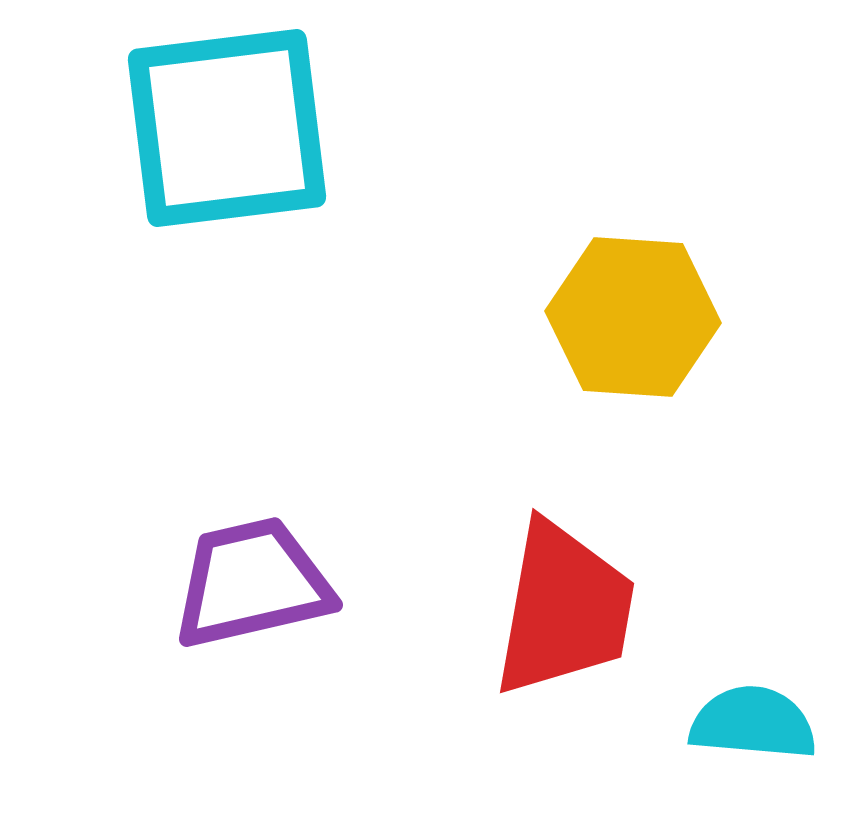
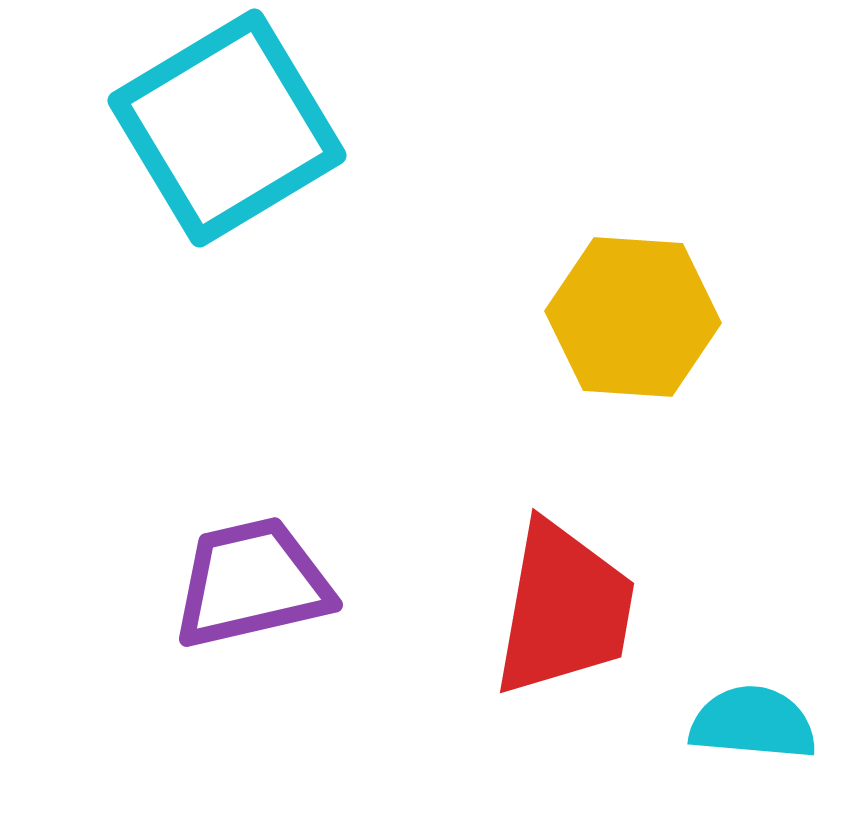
cyan square: rotated 24 degrees counterclockwise
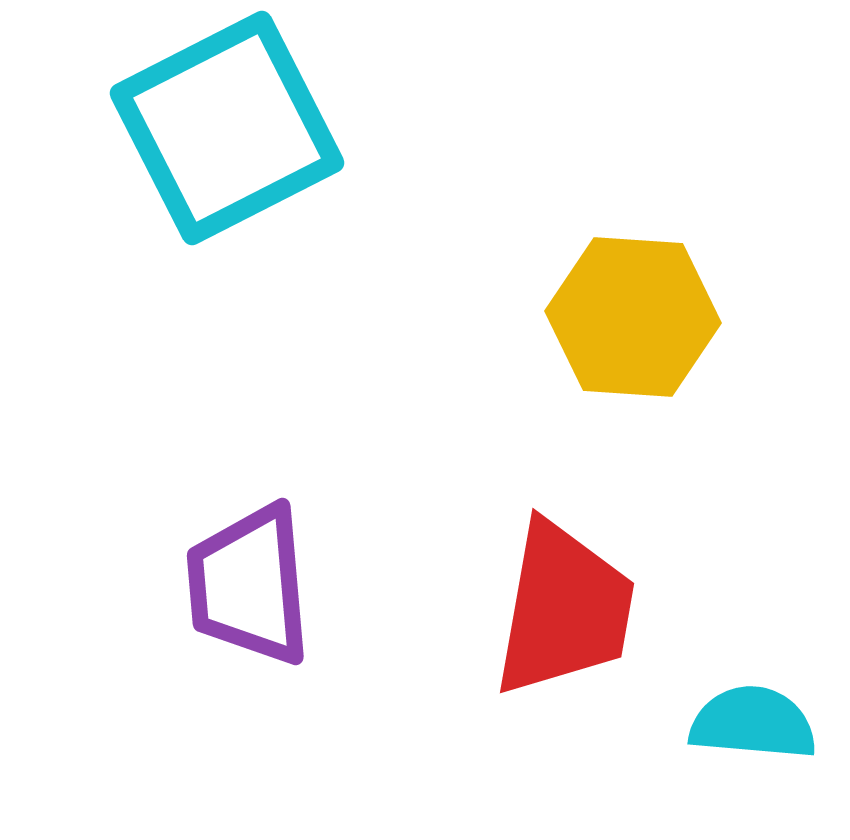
cyan square: rotated 4 degrees clockwise
purple trapezoid: moved 3 px left, 2 px down; rotated 82 degrees counterclockwise
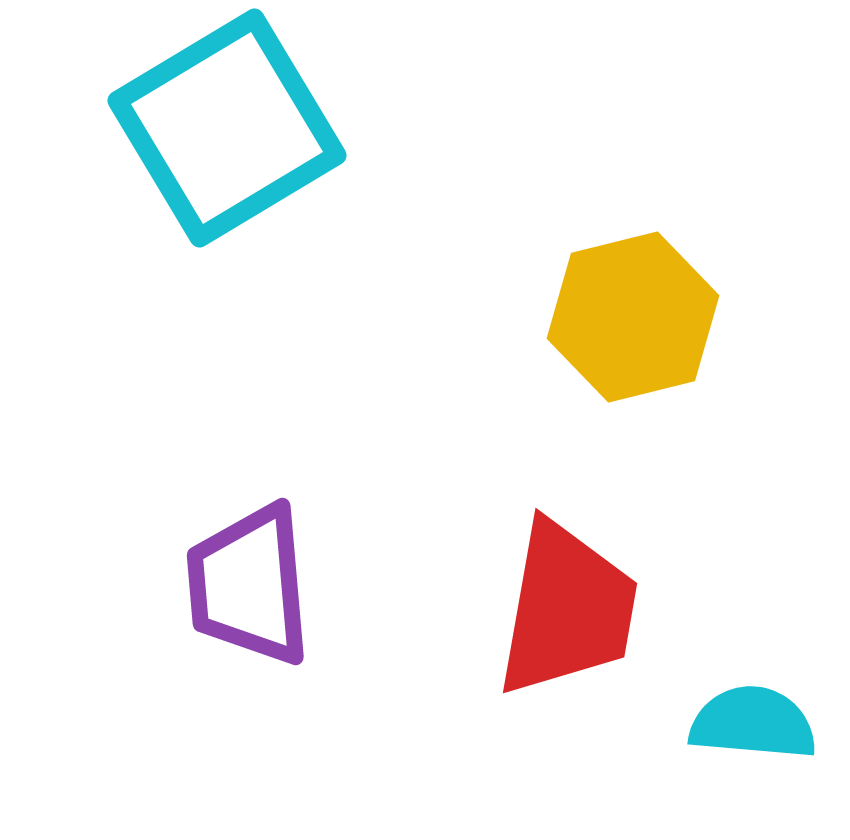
cyan square: rotated 4 degrees counterclockwise
yellow hexagon: rotated 18 degrees counterclockwise
red trapezoid: moved 3 px right
